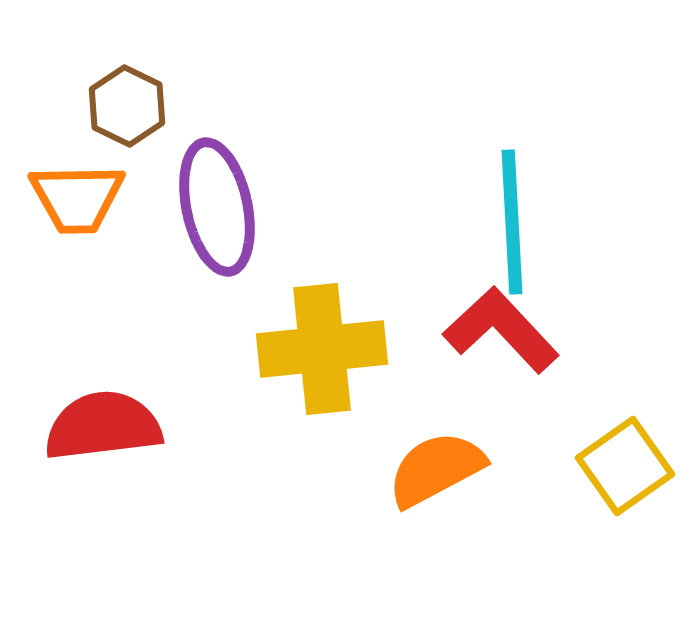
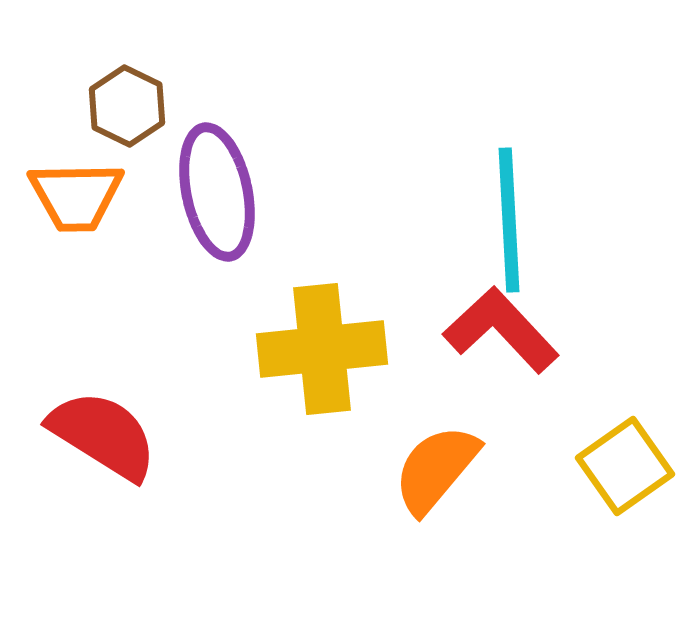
orange trapezoid: moved 1 px left, 2 px up
purple ellipse: moved 15 px up
cyan line: moved 3 px left, 2 px up
red semicircle: moved 9 px down; rotated 39 degrees clockwise
orange semicircle: rotated 22 degrees counterclockwise
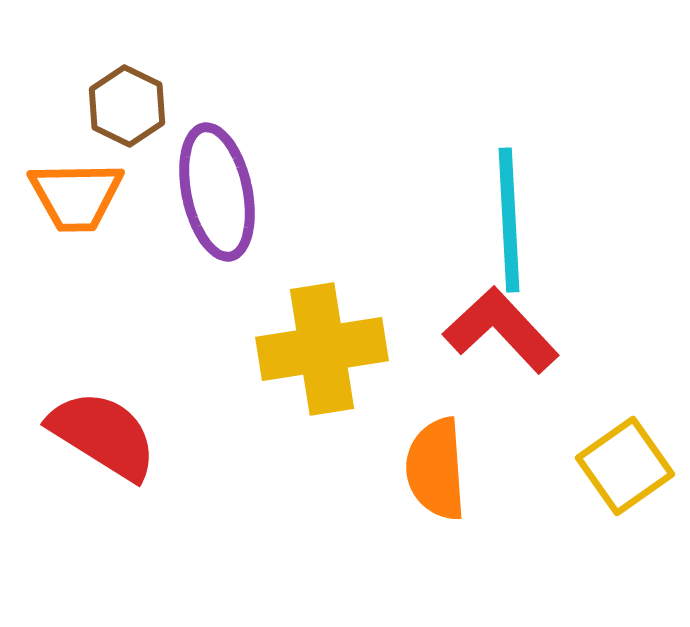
yellow cross: rotated 3 degrees counterclockwise
orange semicircle: rotated 44 degrees counterclockwise
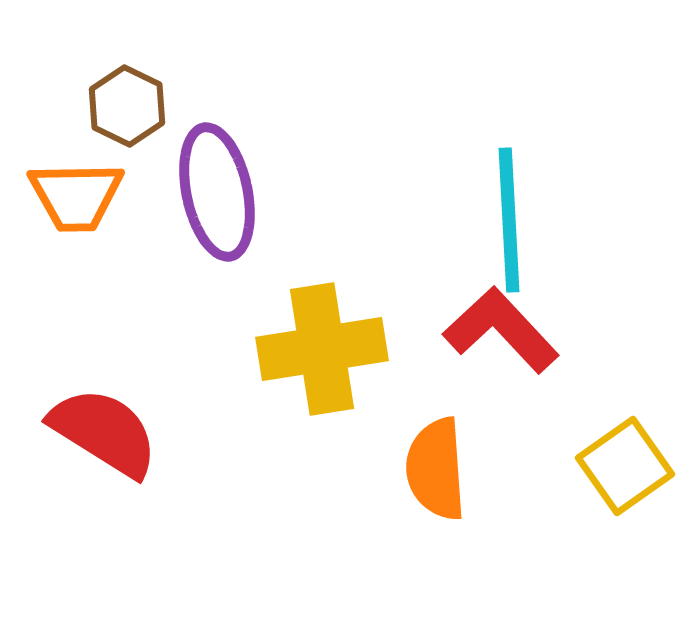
red semicircle: moved 1 px right, 3 px up
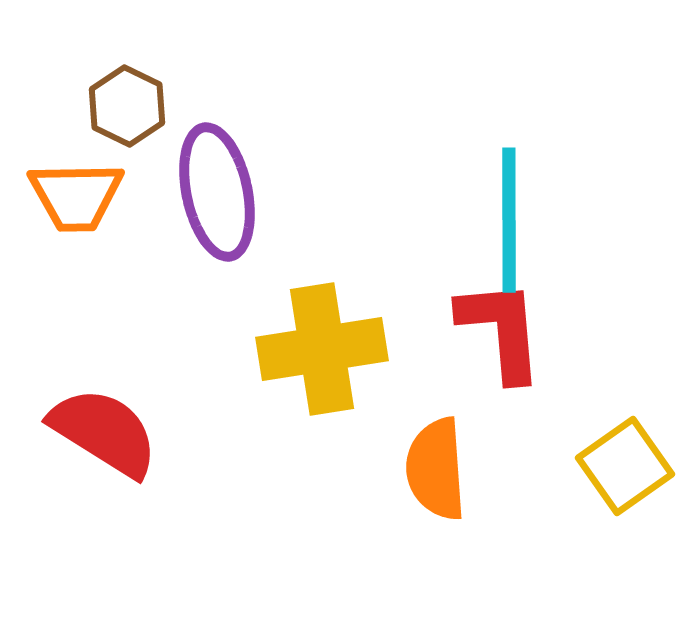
cyan line: rotated 3 degrees clockwise
red L-shape: rotated 38 degrees clockwise
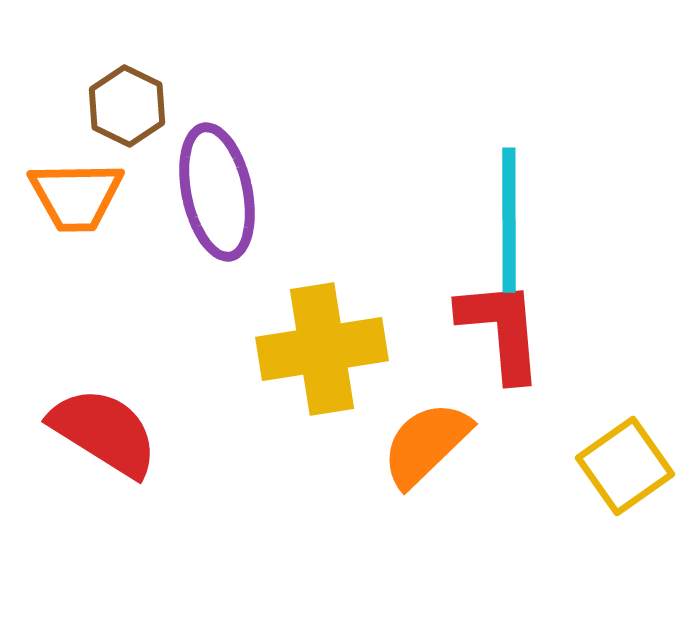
orange semicircle: moved 10 px left, 25 px up; rotated 50 degrees clockwise
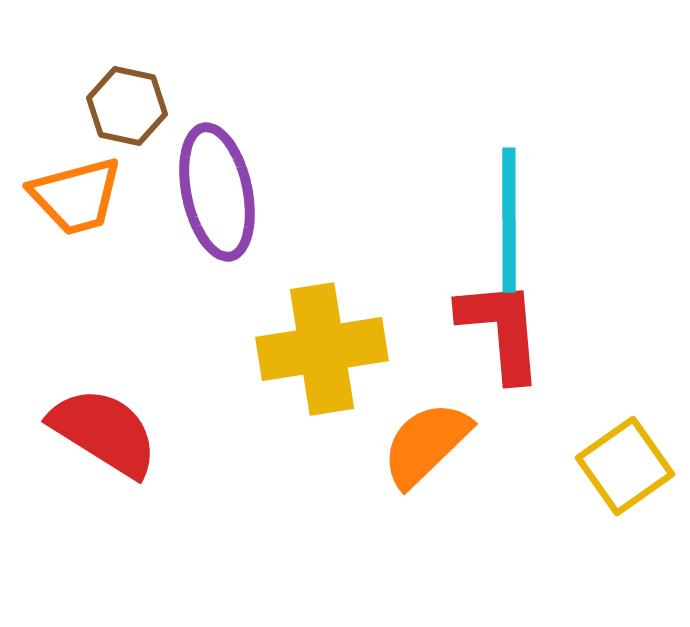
brown hexagon: rotated 14 degrees counterclockwise
orange trapezoid: rotated 14 degrees counterclockwise
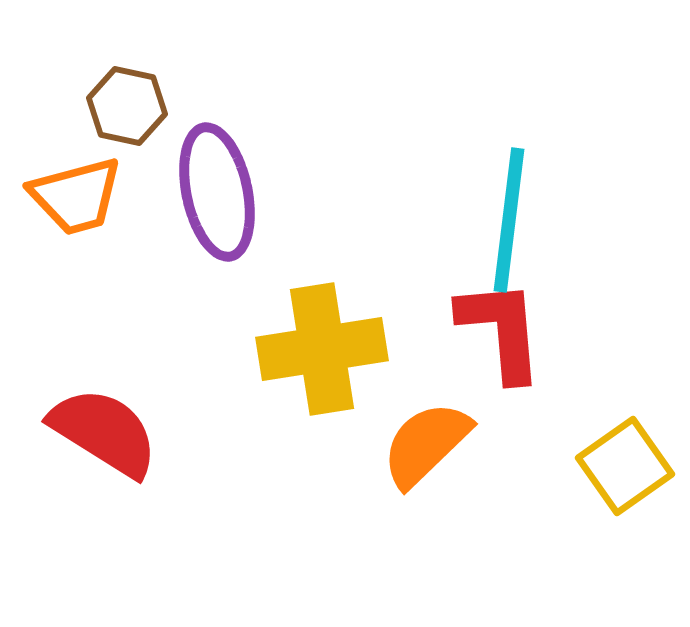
cyan line: rotated 7 degrees clockwise
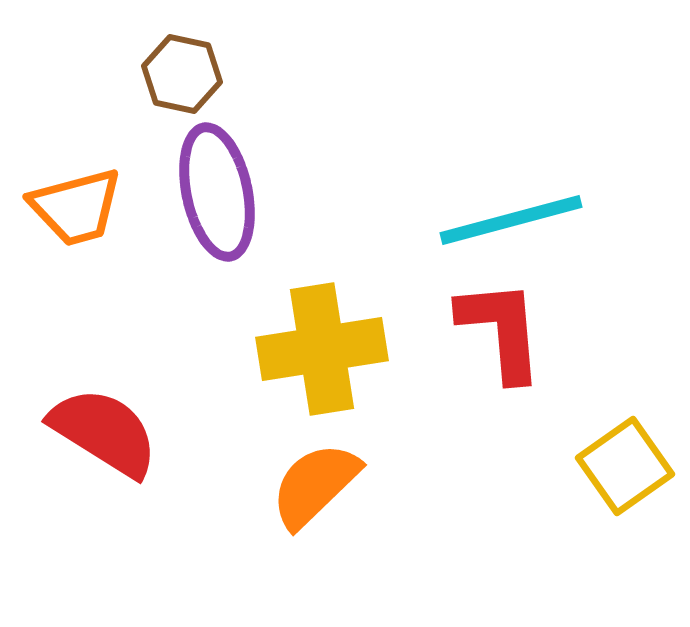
brown hexagon: moved 55 px right, 32 px up
orange trapezoid: moved 11 px down
cyan line: moved 2 px right; rotated 68 degrees clockwise
orange semicircle: moved 111 px left, 41 px down
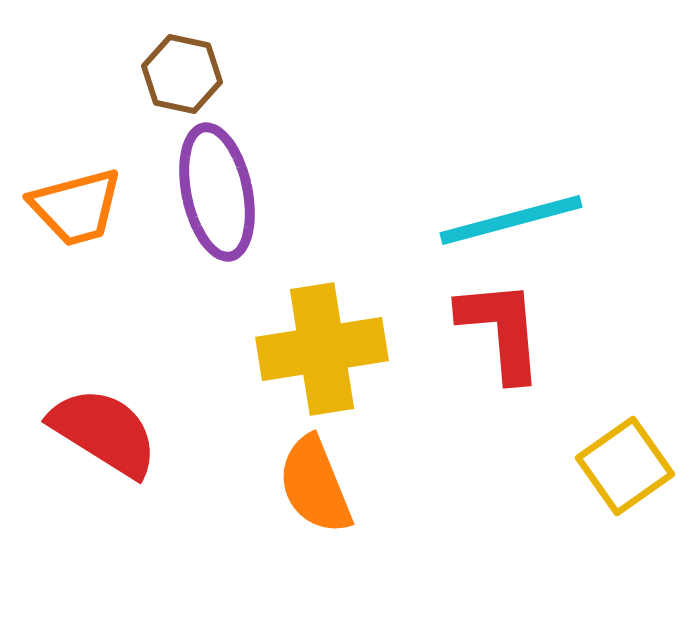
orange semicircle: rotated 68 degrees counterclockwise
